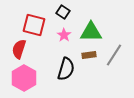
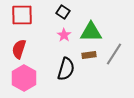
red square: moved 12 px left, 10 px up; rotated 15 degrees counterclockwise
gray line: moved 1 px up
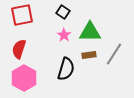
red square: rotated 10 degrees counterclockwise
green triangle: moved 1 px left
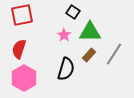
black square: moved 10 px right
brown rectangle: rotated 40 degrees counterclockwise
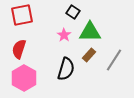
gray line: moved 6 px down
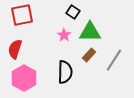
red semicircle: moved 4 px left
black semicircle: moved 1 px left, 3 px down; rotated 15 degrees counterclockwise
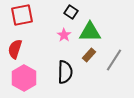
black square: moved 2 px left
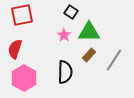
green triangle: moved 1 px left
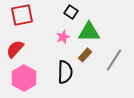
pink star: moved 1 px left, 2 px down; rotated 16 degrees clockwise
red semicircle: rotated 24 degrees clockwise
brown rectangle: moved 4 px left
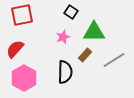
green triangle: moved 5 px right
gray line: rotated 25 degrees clockwise
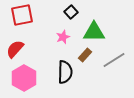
black square: rotated 16 degrees clockwise
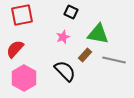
black square: rotated 24 degrees counterclockwise
green triangle: moved 4 px right, 2 px down; rotated 10 degrees clockwise
gray line: rotated 45 degrees clockwise
black semicircle: moved 1 px up; rotated 45 degrees counterclockwise
